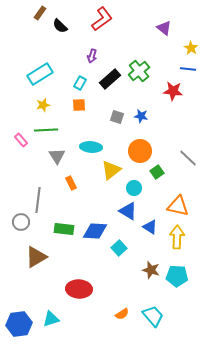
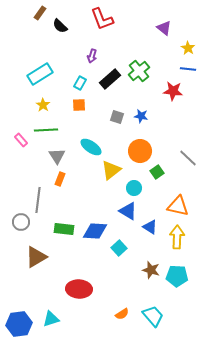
red L-shape at (102, 19): rotated 105 degrees clockwise
yellow star at (191, 48): moved 3 px left
yellow star at (43, 105): rotated 24 degrees counterclockwise
cyan ellipse at (91, 147): rotated 30 degrees clockwise
orange rectangle at (71, 183): moved 11 px left, 4 px up; rotated 48 degrees clockwise
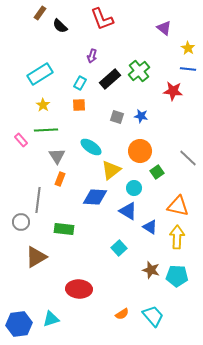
blue diamond at (95, 231): moved 34 px up
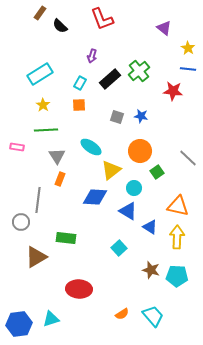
pink rectangle at (21, 140): moved 4 px left, 7 px down; rotated 40 degrees counterclockwise
green rectangle at (64, 229): moved 2 px right, 9 px down
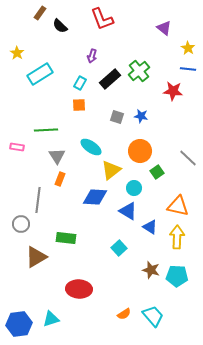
yellow star at (43, 105): moved 26 px left, 52 px up
gray circle at (21, 222): moved 2 px down
orange semicircle at (122, 314): moved 2 px right
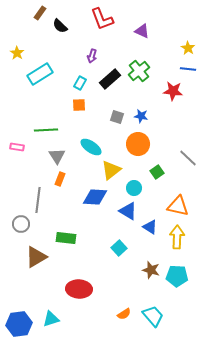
purple triangle at (164, 28): moved 22 px left, 3 px down; rotated 14 degrees counterclockwise
orange circle at (140, 151): moved 2 px left, 7 px up
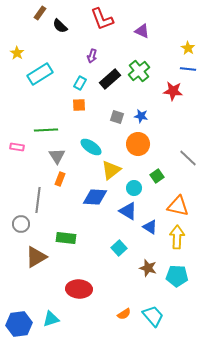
green square at (157, 172): moved 4 px down
brown star at (151, 270): moved 3 px left, 2 px up
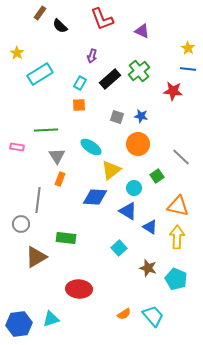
gray line at (188, 158): moved 7 px left, 1 px up
cyan pentagon at (177, 276): moved 1 px left, 3 px down; rotated 20 degrees clockwise
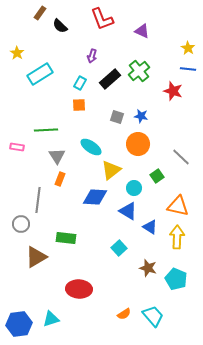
red star at (173, 91): rotated 12 degrees clockwise
